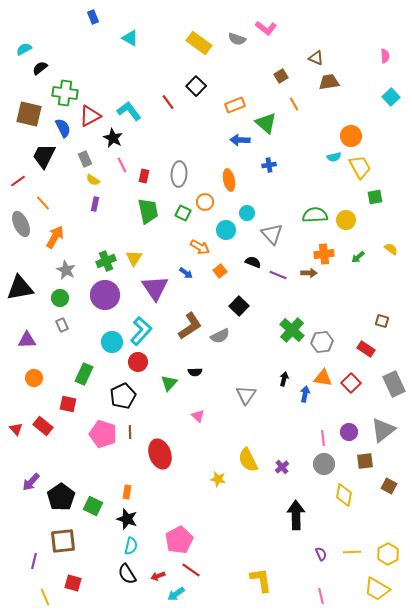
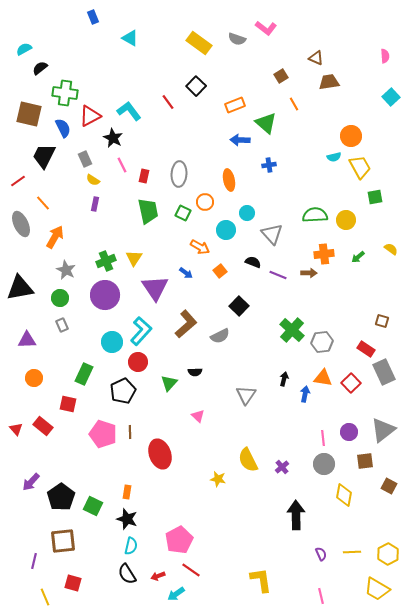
brown L-shape at (190, 326): moved 4 px left, 2 px up; rotated 8 degrees counterclockwise
gray rectangle at (394, 384): moved 10 px left, 12 px up
black pentagon at (123, 396): moved 5 px up
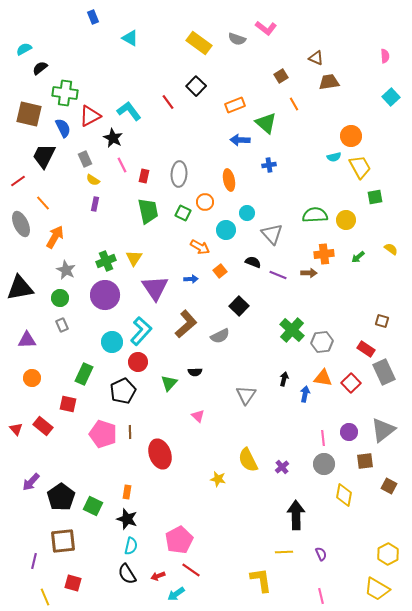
blue arrow at (186, 273): moved 5 px right, 6 px down; rotated 40 degrees counterclockwise
orange circle at (34, 378): moved 2 px left
yellow line at (352, 552): moved 68 px left
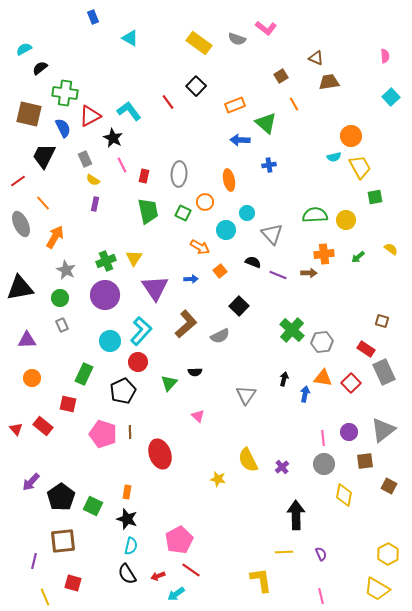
cyan circle at (112, 342): moved 2 px left, 1 px up
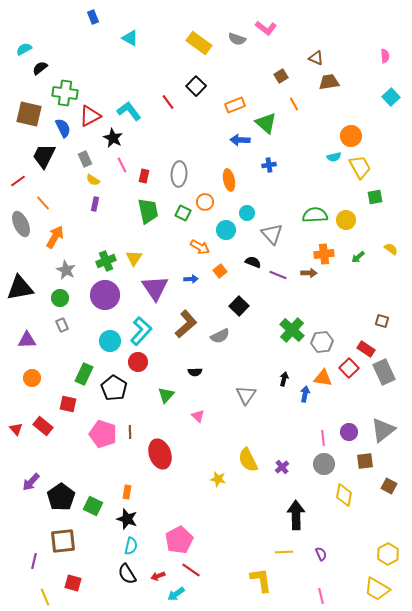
green triangle at (169, 383): moved 3 px left, 12 px down
red square at (351, 383): moved 2 px left, 15 px up
black pentagon at (123, 391): moved 9 px left, 3 px up; rotated 15 degrees counterclockwise
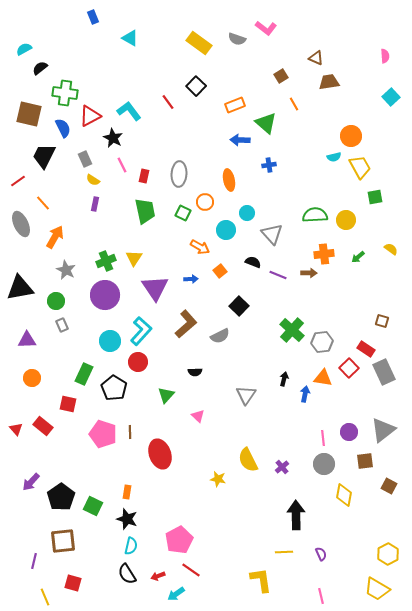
green trapezoid at (148, 211): moved 3 px left
green circle at (60, 298): moved 4 px left, 3 px down
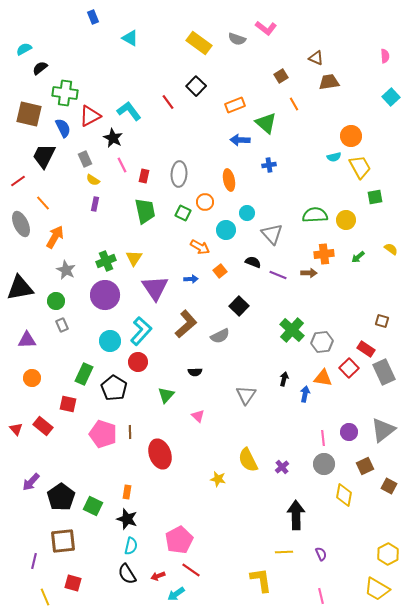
brown square at (365, 461): moved 5 px down; rotated 18 degrees counterclockwise
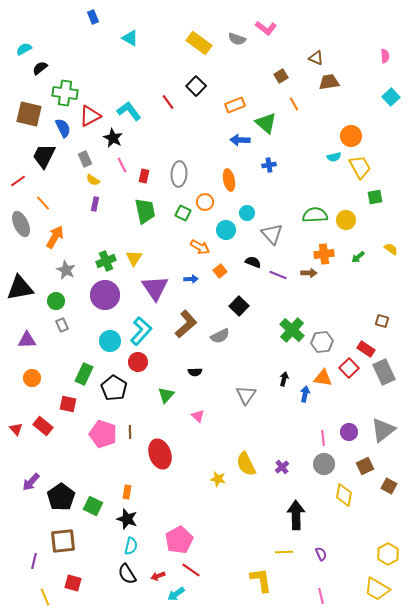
yellow semicircle at (248, 460): moved 2 px left, 4 px down
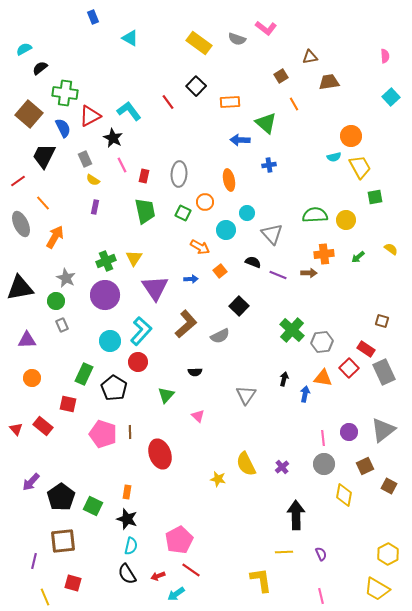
brown triangle at (316, 58): moved 6 px left, 1 px up; rotated 35 degrees counterclockwise
orange rectangle at (235, 105): moved 5 px left, 3 px up; rotated 18 degrees clockwise
brown square at (29, 114): rotated 28 degrees clockwise
purple rectangle at (95, 204): moved 3 px down
gray star at (66, 270): moved 8 px down
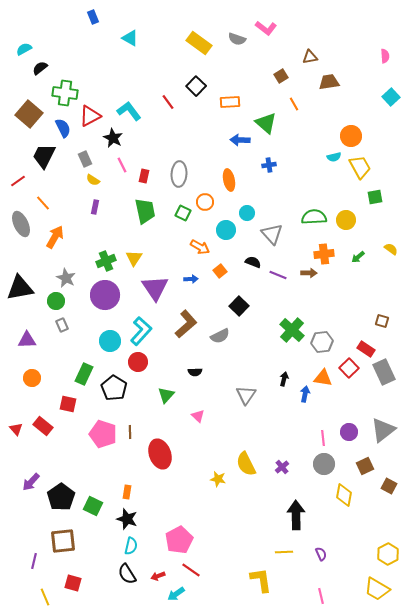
green semicircle at (315, 215): moved 1 px left, 2 px down
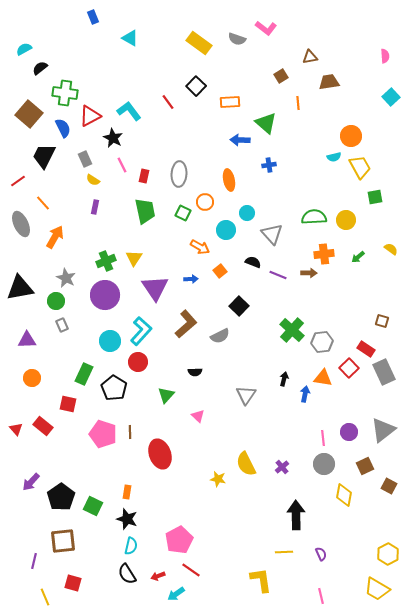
orange line at (294, 104): moved 4 px right, 1 px up; rotated 24 degrees clockwise
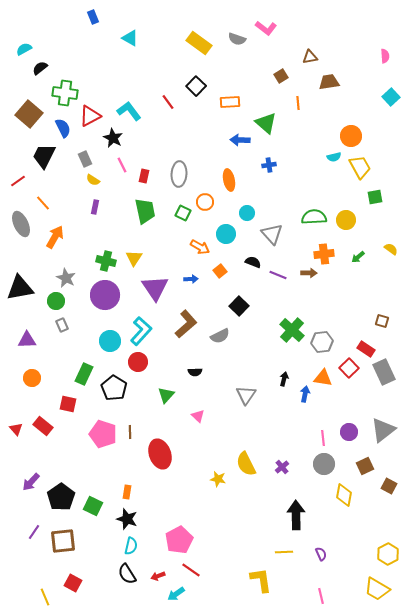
cyan circle at (226, 230): moved 4 px down
green cross at (106, 261): rotated 36 degrees clockwise
purple line at (34, 561): moved 29 px up; rotated 21 degrees clockwise
red square at (73, 583): rotated 12 degrees clockwise
